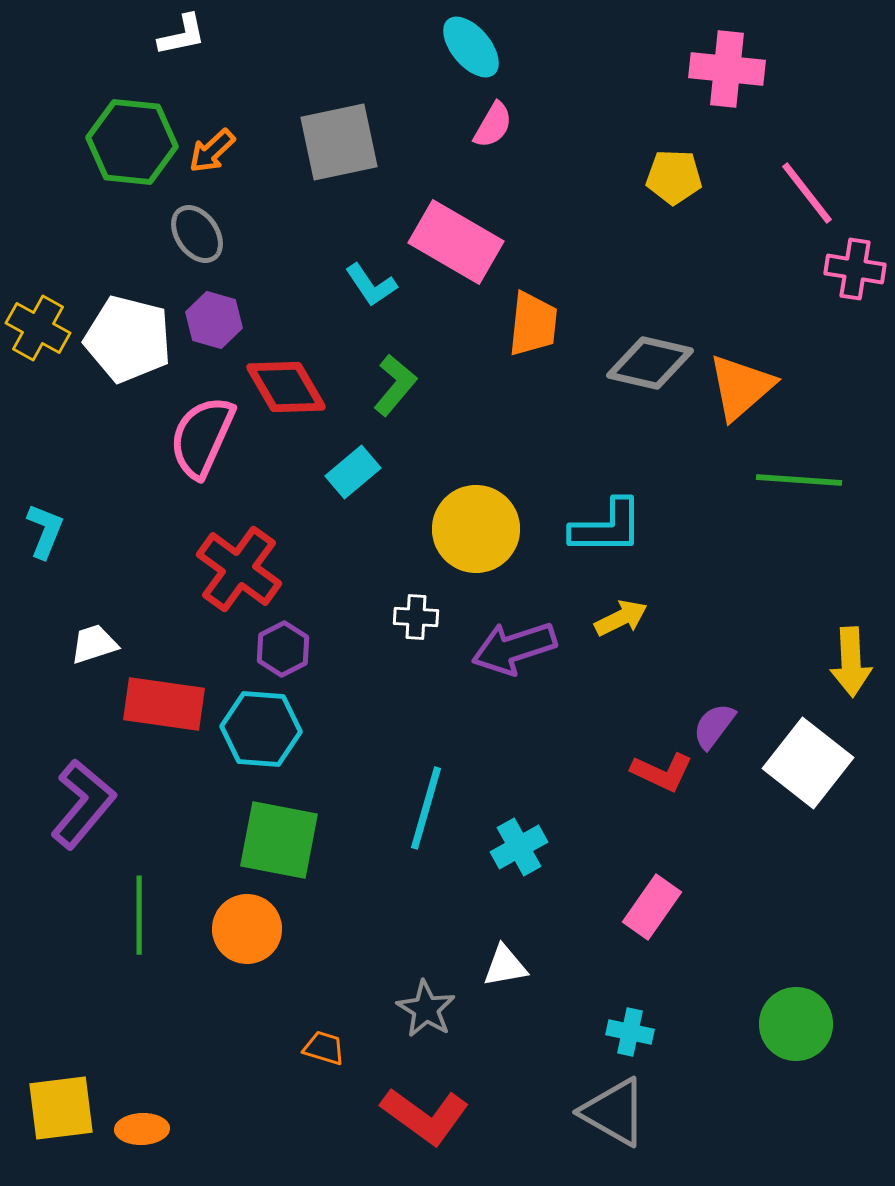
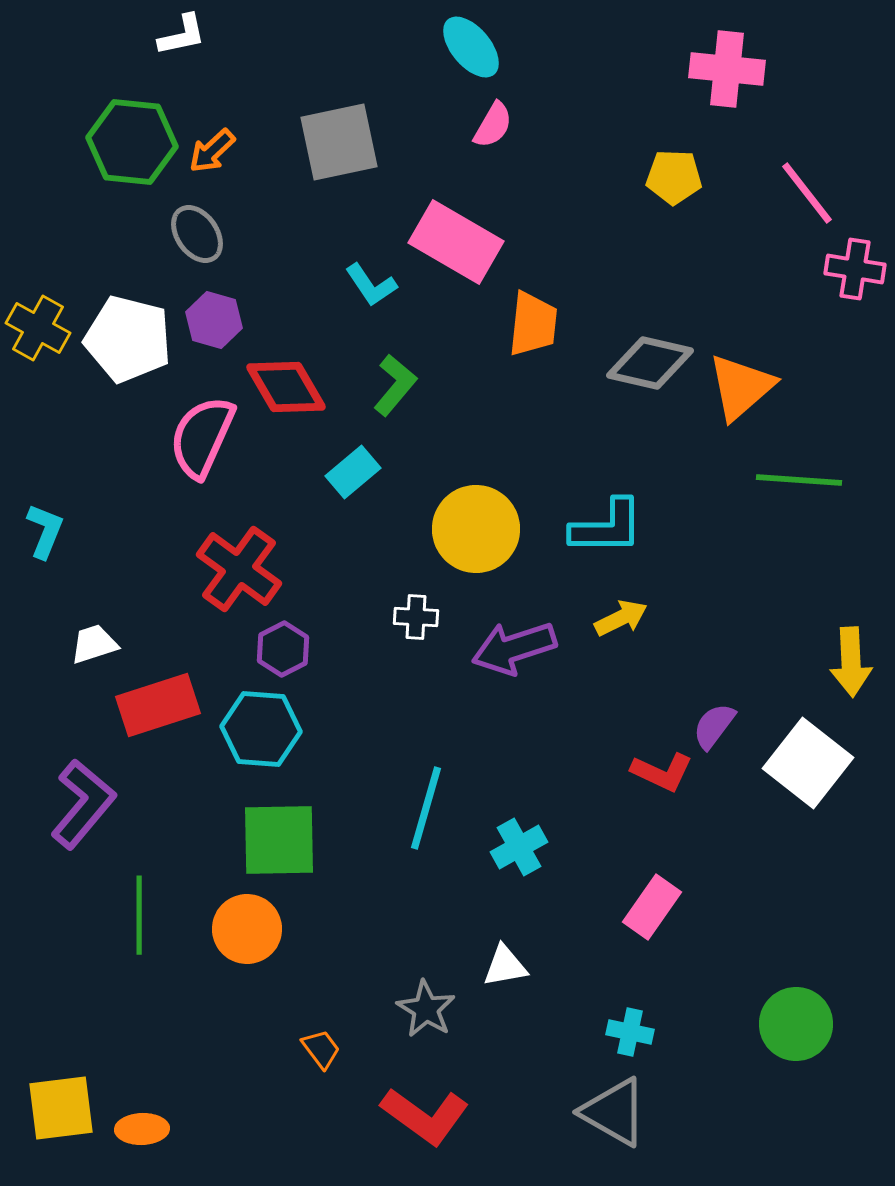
red rectangle at (164, 704): moved 6 px left, 1 px down; rotated 26 degrees counterclockwise
green square at (279, 840): rotated 12 degrees counterclockwise
orange trapezoid at (324, 1048): moved 3 px left, 1 px down; rotated 36 degrees clockwise
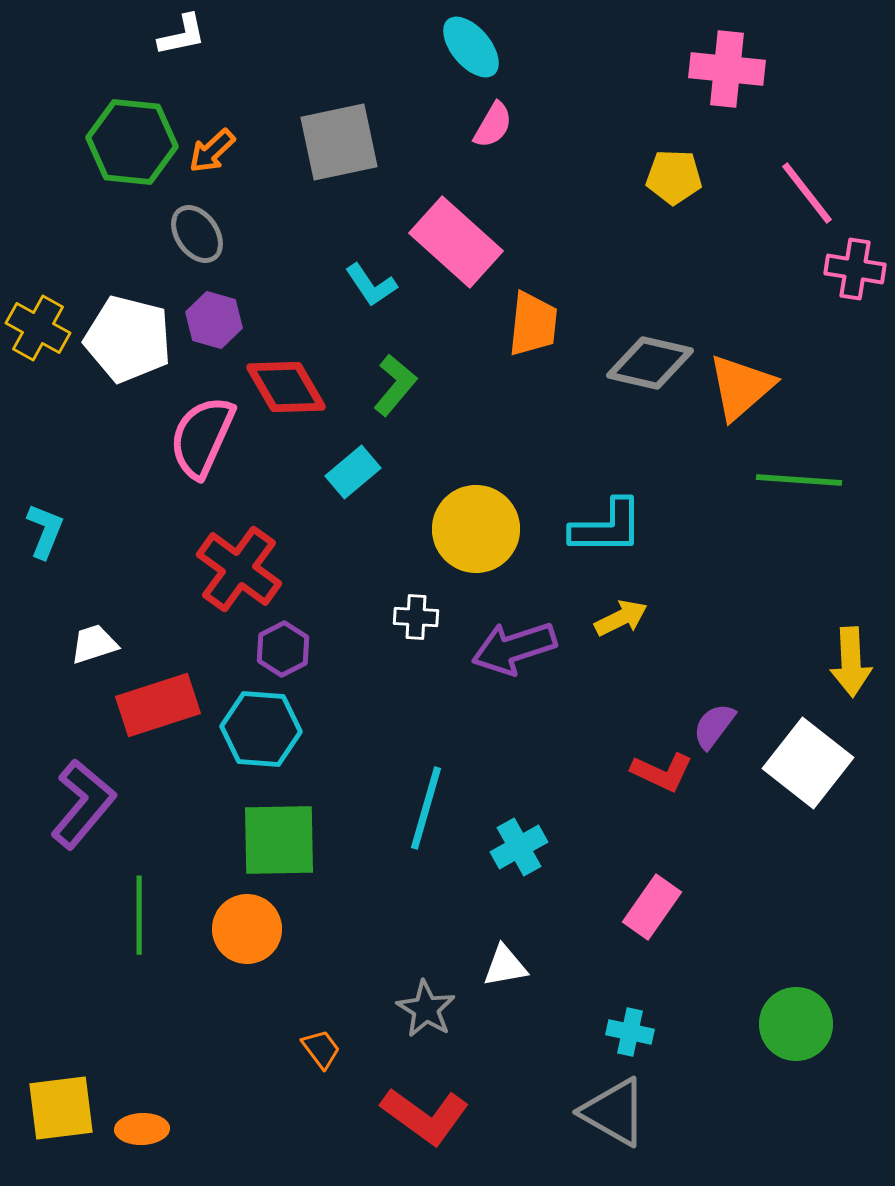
pink rectangle at (456, 242): rotated 12 degrees clockwise
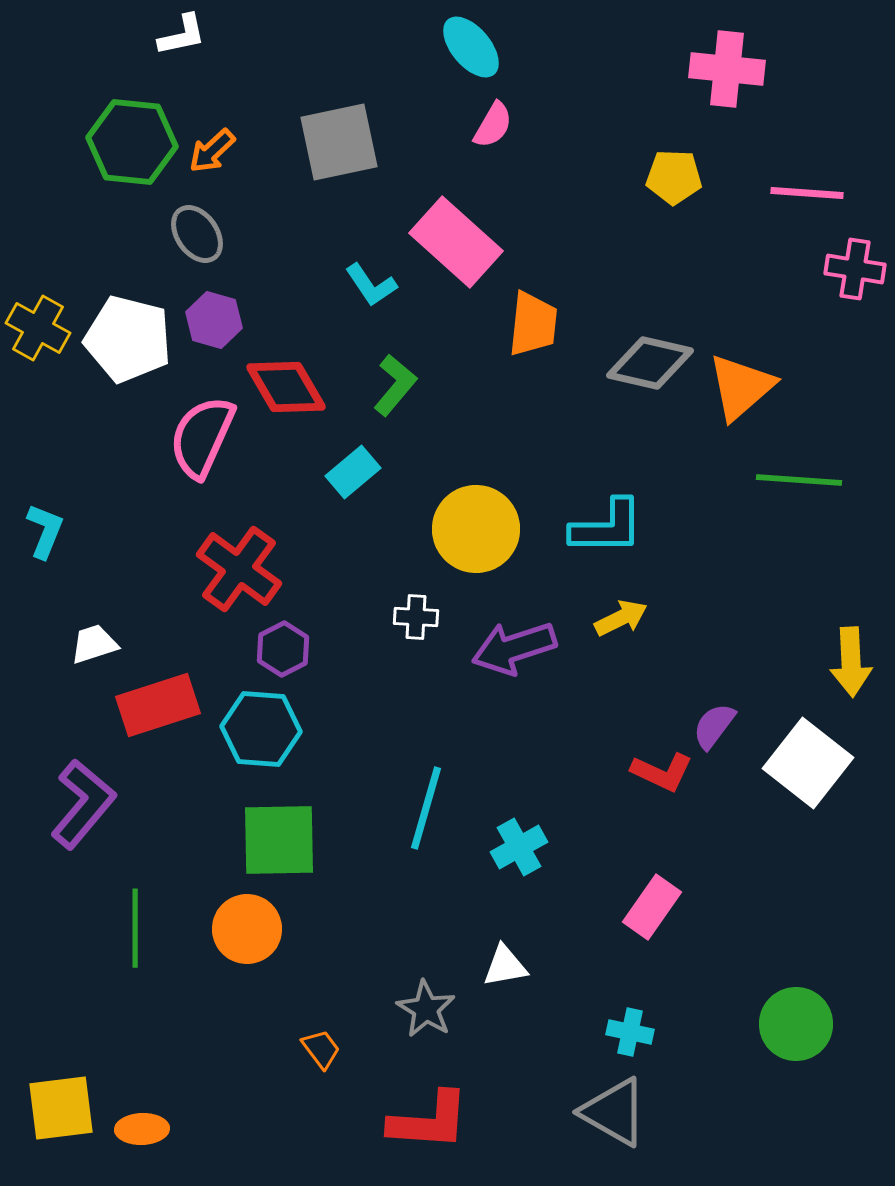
pink line at (807, 193): rotated 48 degrees counterclockwise
green line at (139, 915): moved 4 px left, 13 px down
red L-shape at (425, 1116): moved 4 px right, 5 px down; rotated 32 degrees counterclockwise
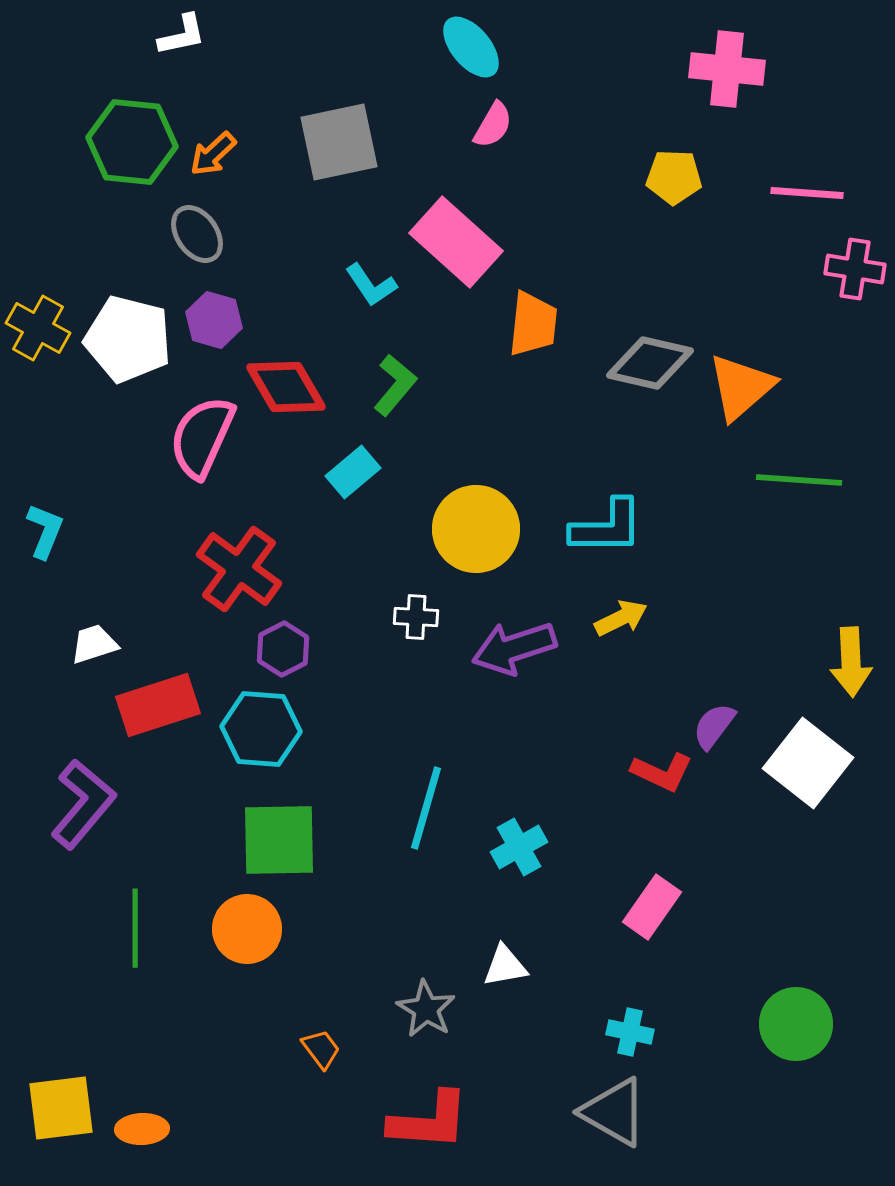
orange arrow at (212, 151): moved 1 px right, 3 px down
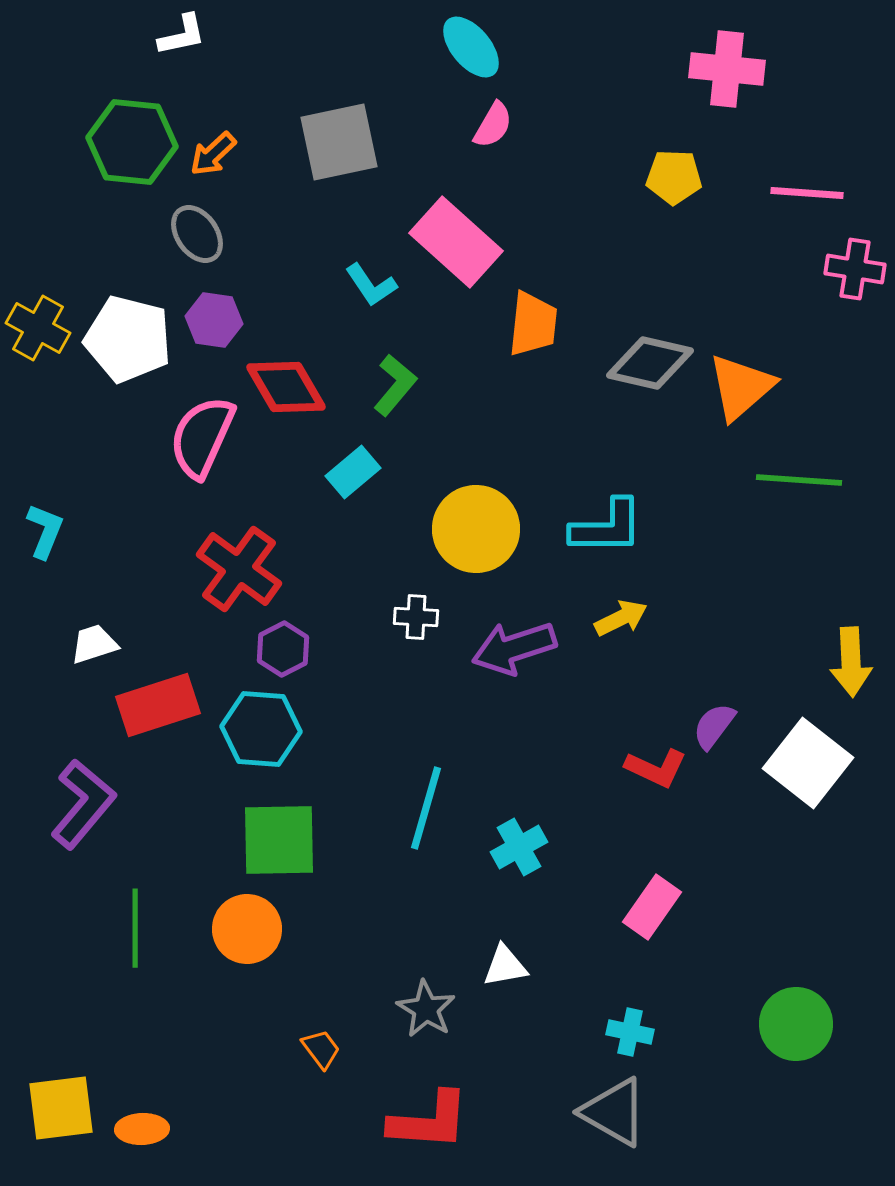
purple hexagon at (214, 320): rotated 8 degrees counterclockwise
red L-shape at (662, 772): moved 6 px left, 4 px up
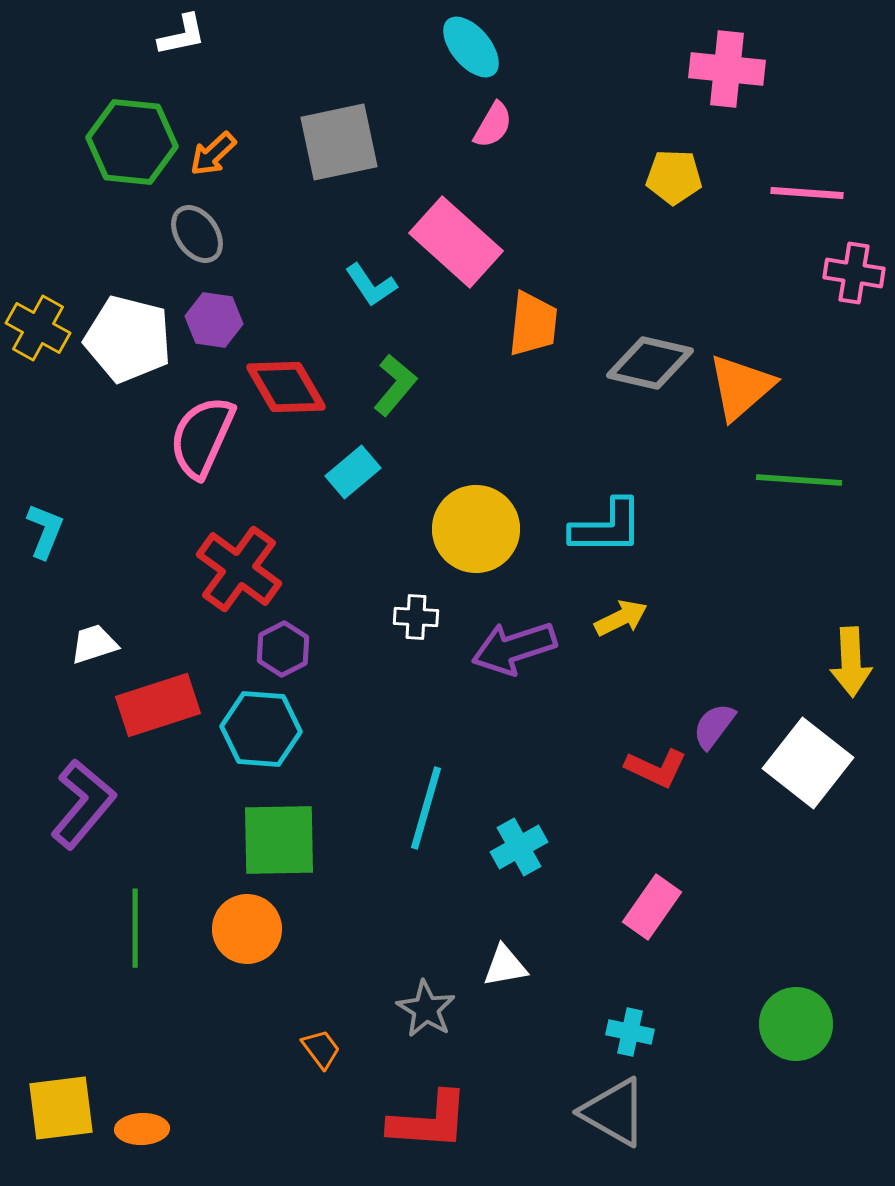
pink cross at (855, 269): moved 1 px left, 4 px down
